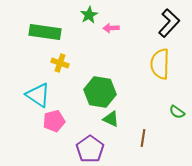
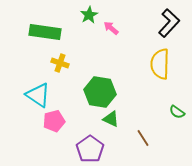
pink arrow: rotated 42 degrees clockwise
brown line: rotated 42 degrees counterclockwise
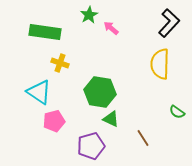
cyan triangle: moved 1 px right, 3 px up
purple pentagon: moved 1 px right, 3 px up; rotated 20 degrees clockwise
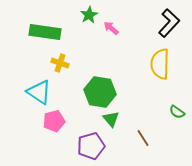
green triangle: rotated 24 degrees clockwise
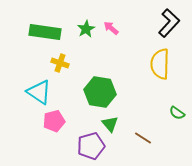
green star: moved 3 px left, 14 px down
green semicircle: moved 1 px down
green triangle: moved 1 px left, 5 px down
brown line: rotated 24 degrees counterclockwise
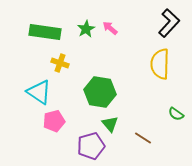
pink arrow: moved 1 px left
green semicircle: moved 1 px left, 1 px down
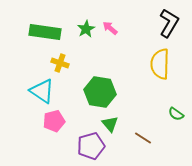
black L-shape: rotated 12 degrees counterclockwise
cyan triangle: moved 3 px right, 1 px up
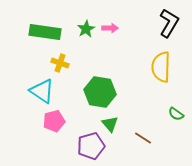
pink arrow: rotated 140 degrees clockwise
yellow semicircle: moved 1 px right, 3 px down
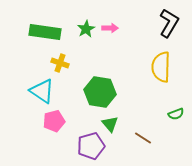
green semicircle: rotated 56 degrees counterclockwise
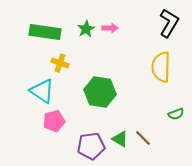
green triangle: moved 10 px right, 15 px down; rotated 18 degrees counterclockwise
brown line: rotated 12 degrees clockwise
purple pentagon: rotated 8 degrees clockwise
